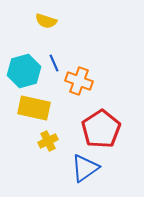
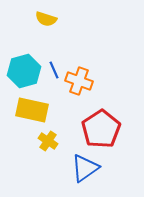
yellow semicircle: moved 2 px up
blue line: moved 7 px down
yellow rectangle: moved 2 px left, 2 px down
yellow cross: rotated 30 degrees counterclockwise
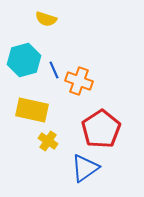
cyan hexagon: moved 11 px up
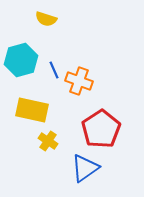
cyan hexagon: moved 3 px left
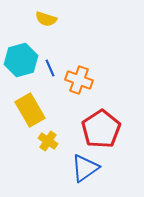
blue line: moved 4 px left, 2 px up
orange cross: moved 1 px up
yellow rectangle: moved 2 px left; rotated 48 degrees clockwise
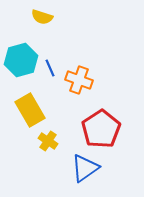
yellow semicircle: moved 4 px left, 2 px up
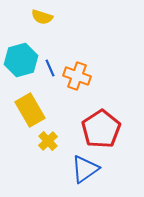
orange cross: moved 2 px left, 4 px up
yellow cross: rotated 12 degrees clockwise
blue triangle: moved 1 px down
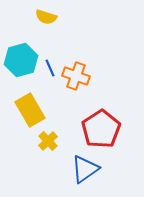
yellow semicircle: moved 4 px right
orange cross: moved 1 px left
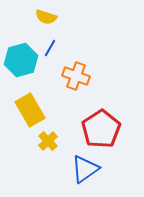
blue line: moved 20 px up; rotated 54 degrees clockwise
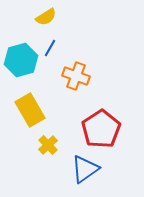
yellow semicircle: rotated 50 degrees counterclockwise
yellow cross: moved 4 px down
